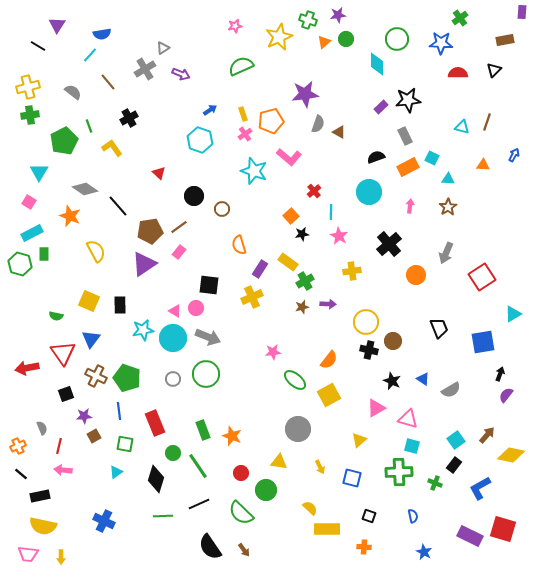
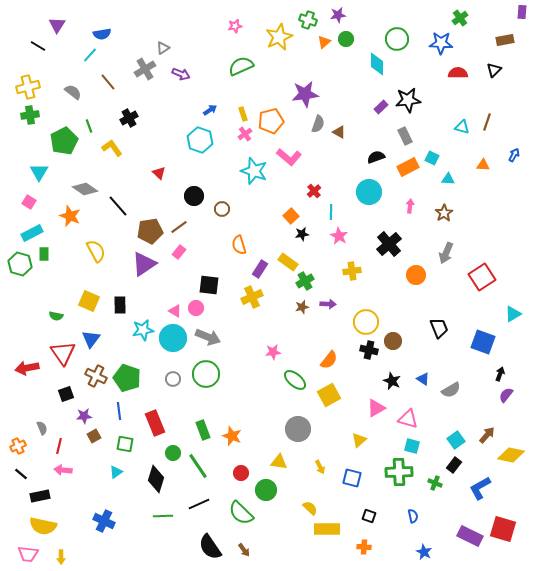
brown star at (448, 207): moved 4 px left, 6 px down
blue square at (483, 342): rotated 30 degrees clockwise
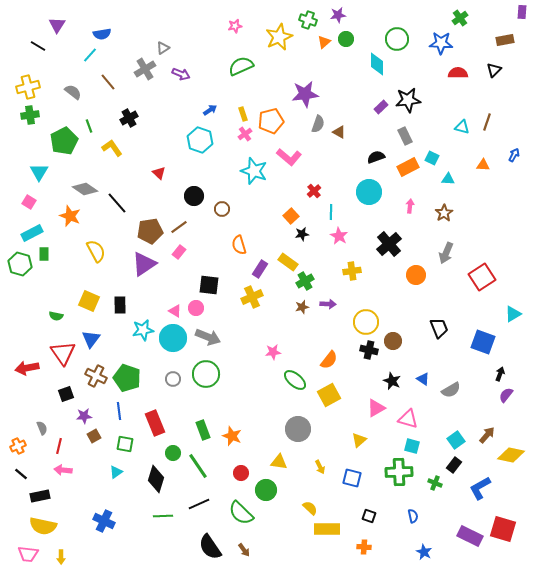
black line at (118, 206): moved 1 px left, 3 px up
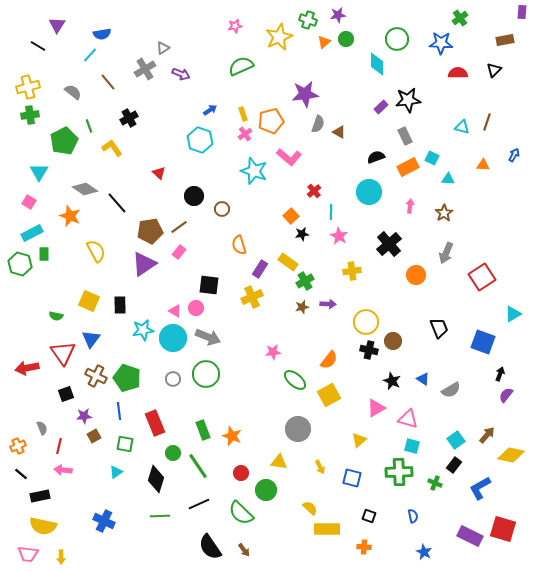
green line at (163, 516): moved 3 px left
